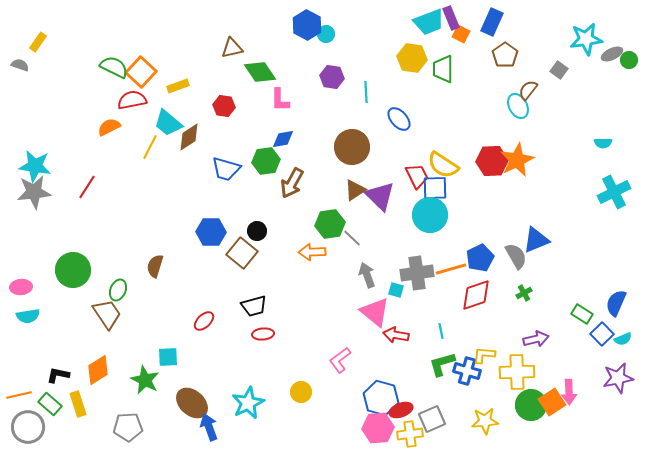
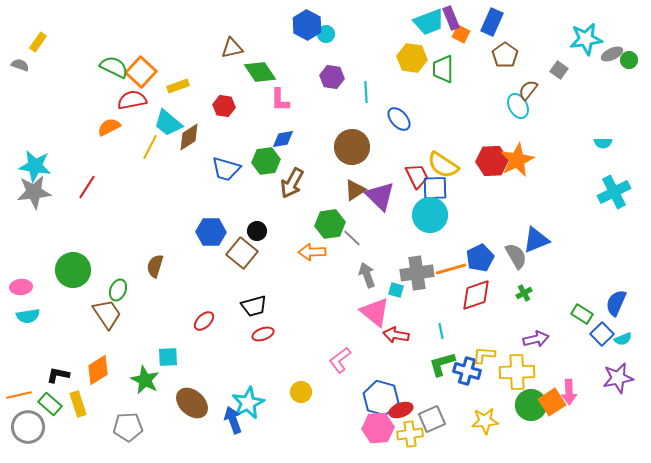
red ellipse at (263, 334): rotated 15 degrees counterclockwise
blue arrow at (209, 427): moved 24 px right, 7 px up
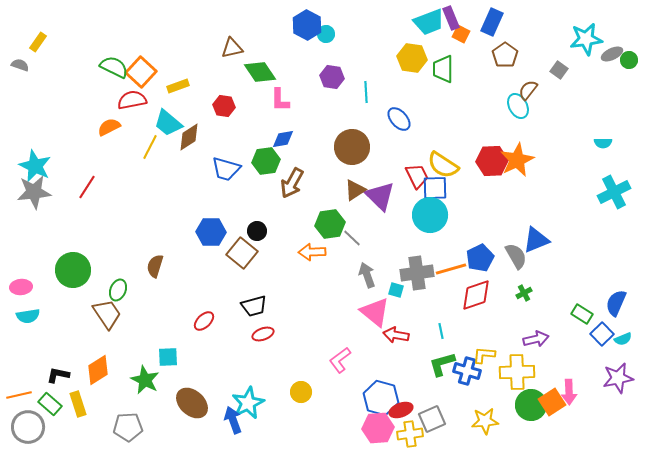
cyan star at (35, 166): rotated 16 degrees clockwise
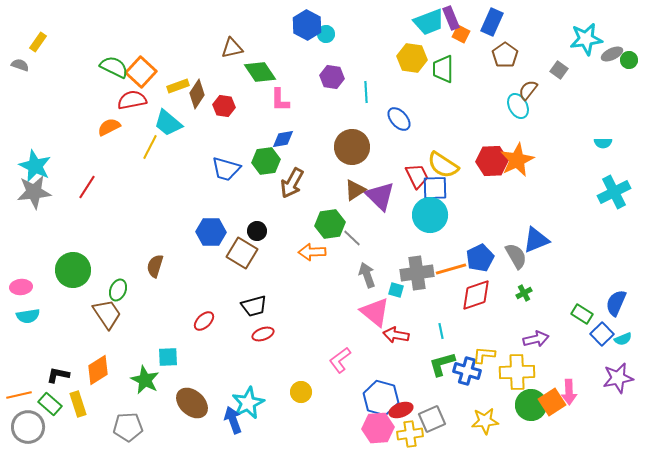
brown diamond at (189, 137): moved 8 px right, 43 px up; rotated 24 degrees counterclockwise
brown square at (242, 253): rotated 8 degrees counterclockwise
